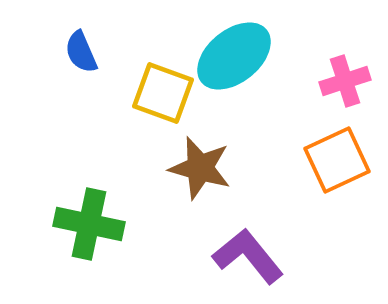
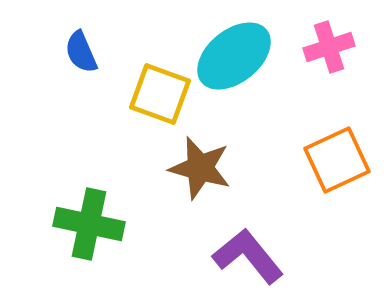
pink cross: moved 16 px left, 34 px up
yellow square: moved 3 px left, 1 px down
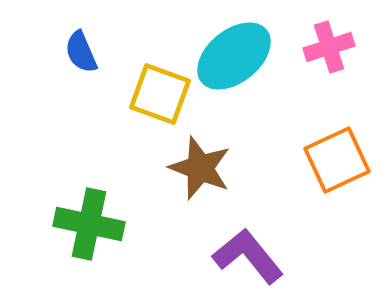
brown star: rotated 6 degrees clockwise
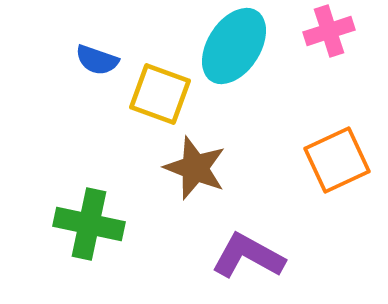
pink cross: moved 16 px up
blue semicircle: moved 16 px right, 8 px down; rotated 48 degrees counterclockwise
cyan ellipse: moved 10 px up; rotated 18 degrees counterclockwise
brown star: moved 5 px left
purple L-shape: rotated 22 degrees counterclockwise
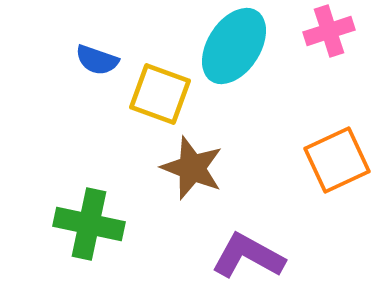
brown star: moved 3 px left
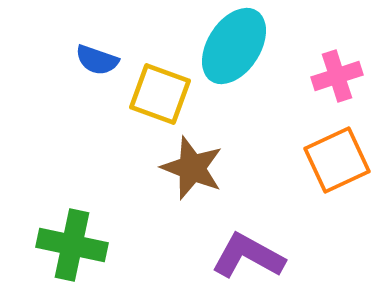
pink cross: moved 8 px right, 45 px down
green cross: moved 17 px left, 21 px down
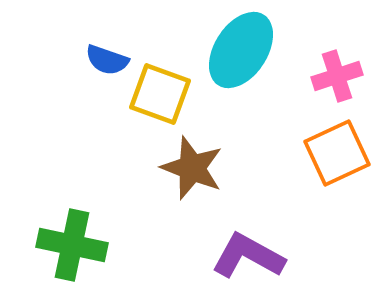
cyan ellipse: moved 7 px right, 4 px down
blue semicircle: moved 10 px right
orange square: moved 7 px up
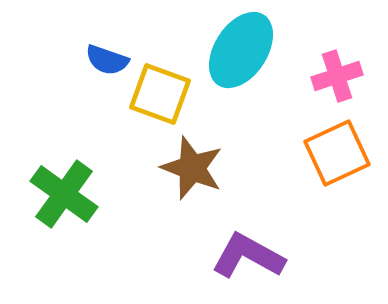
green cross: moved 8 px left, 51 px up; rotated 24 degrees clockwise
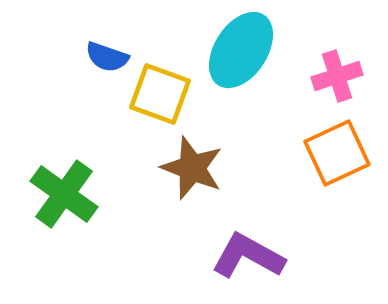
blue semicircle: moved 3 px up
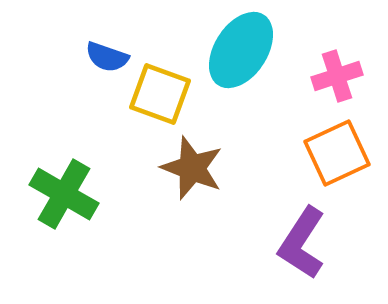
green cross: rotated 6 degrees counterclockwise
purple L-shape: moved 54 px right, 13 px up; rotated 86 degrees counterclockwise
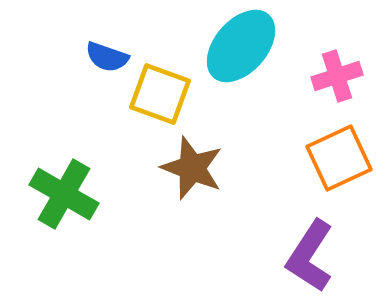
cyan ellipse: moved 4 px up; rotated 8 degrees clockwise
orange square: moved 2 px right, 5 px down
purple L-shape: moved 8 px right, 13 px down
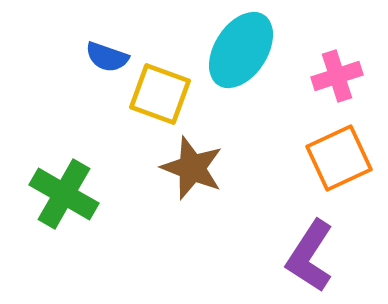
cyan ellipse: moved 4 px down; rotated 8 degrees counterclockwise
